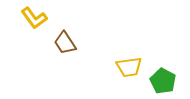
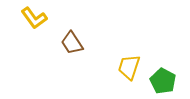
brown trapezoid: moved 7 px right
yellow trapezoid: rotated 116 degrees clockwise
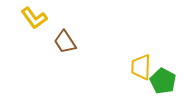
brown trapezoid: moved 7 px left, 1 px up
yellow trapezoid: moved 12 px right; rotated 16 degrees counterclockwise
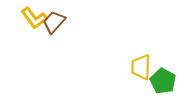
brown trapezoid: moved 11 px left, 20 px up; rotated 75 degrees clockwise
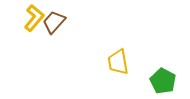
yellow L-shape: rotated 104 degrees counterclockwise
yellow trapezoid: moved 23 px left, 5 px up; rotated 12 degrees counterclockwise
